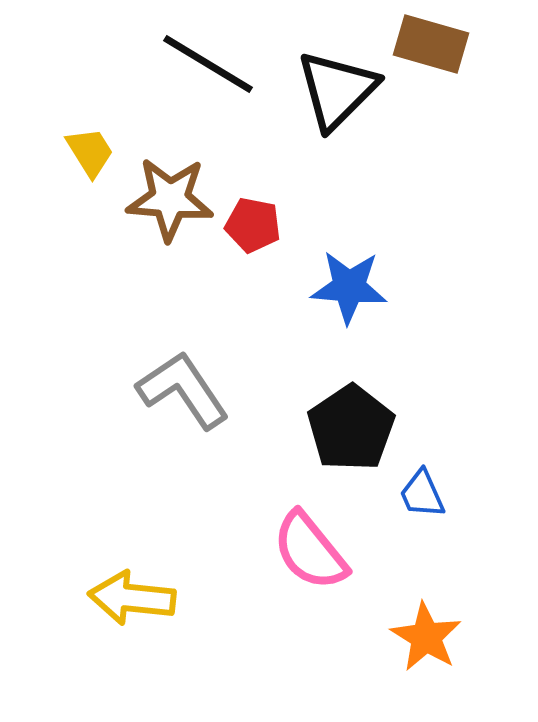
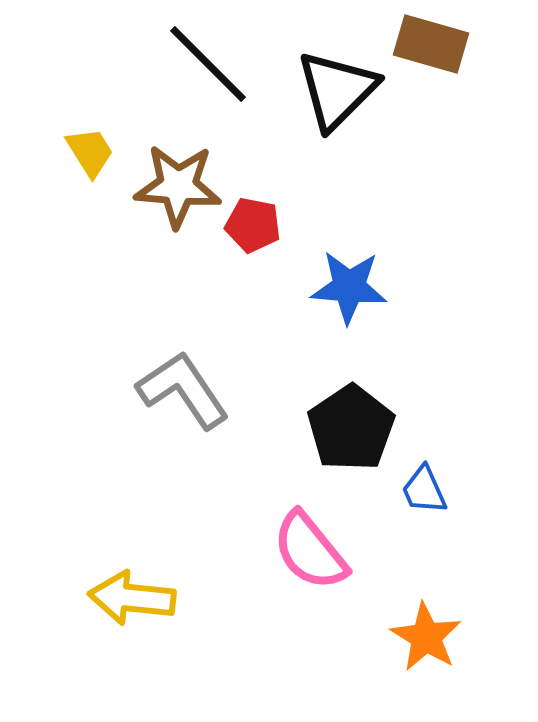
black line: rotated 14 degrees clockwise
brown star: moved 8 px right, 13 px up
blue trapezoid: moved 2 px right, 4 px up
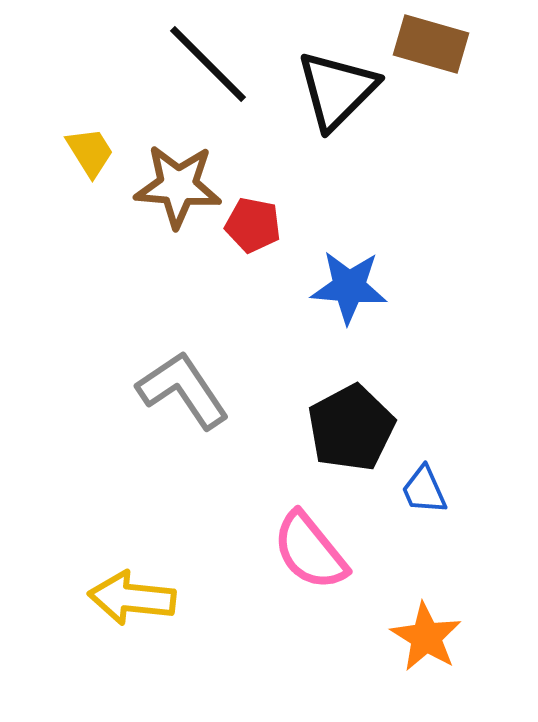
black pentagon: rotated 6 degrees clockwise
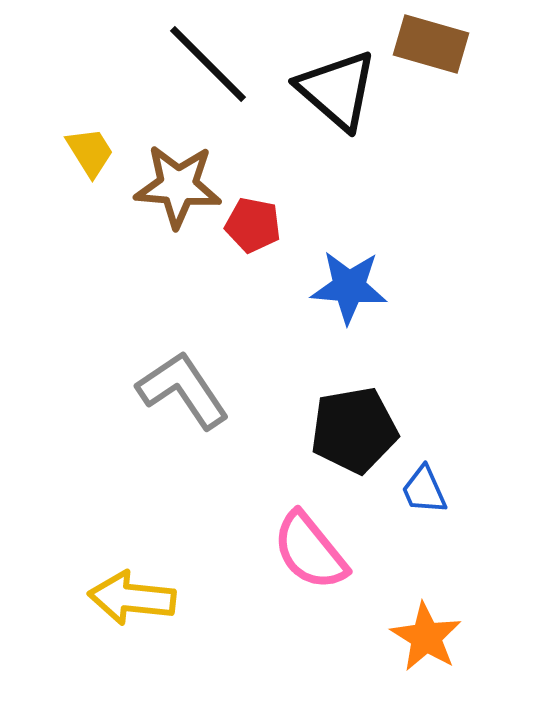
black triangle: rotated 34 degrees counterclockwise
black pentagon: moved 3 px right, 2 px down; rotated 18 degrees clockwise
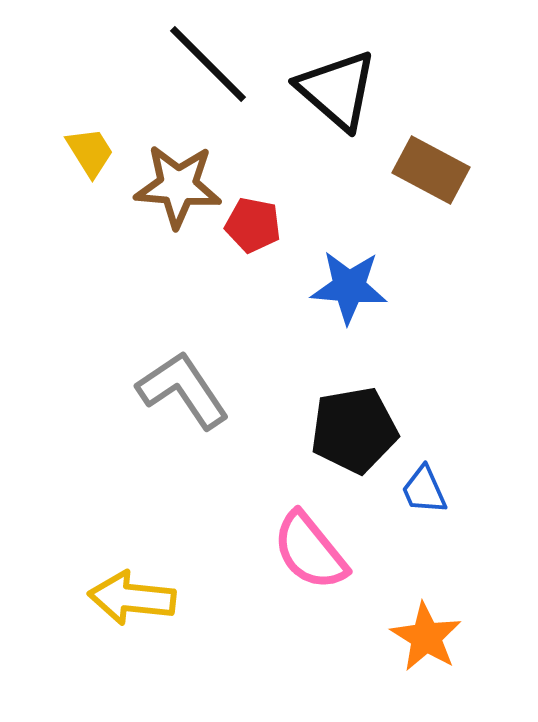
brown rectangle: moved 126 px down; rotated 12 degrees clockwise
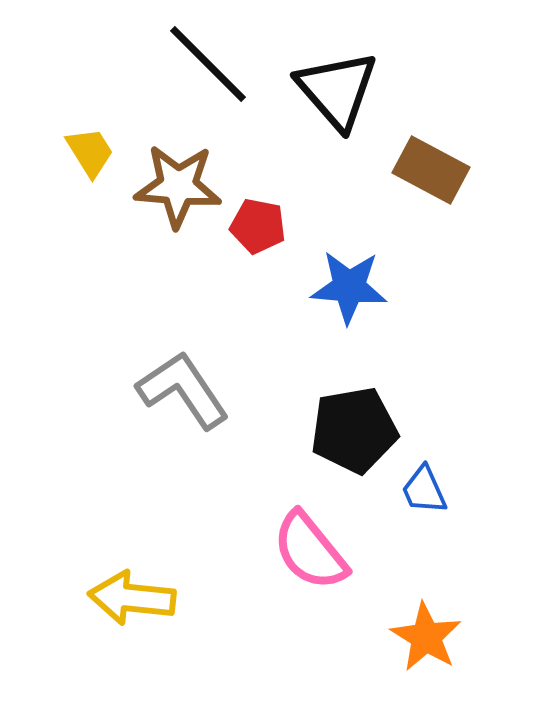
black triangle: rotated 8 degrees clockwise
red pentagon: moved 5 px right, 1 px down
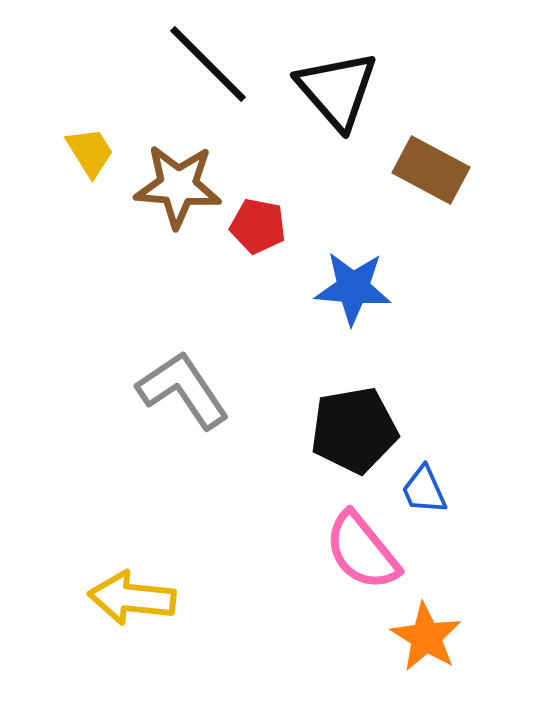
blue star: moved 4 px right, 1 px down
pink semicircle: moved 52 px right
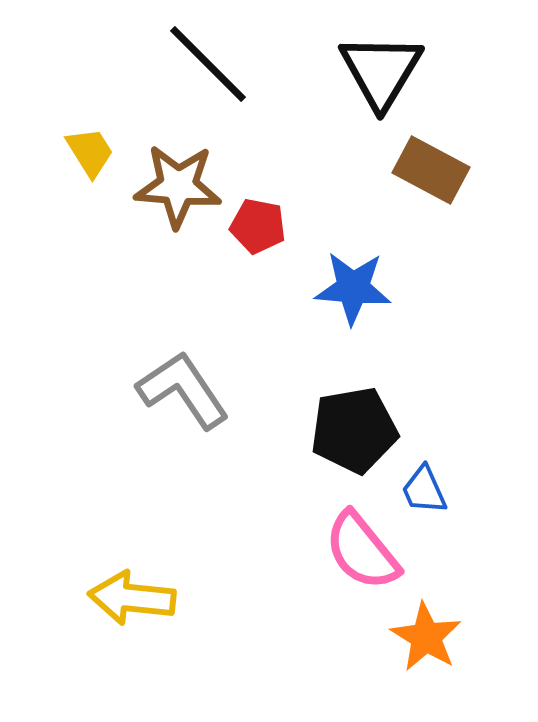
black triangle: moved 44 px right, 19 px up; rotated 12 degrees clockwise
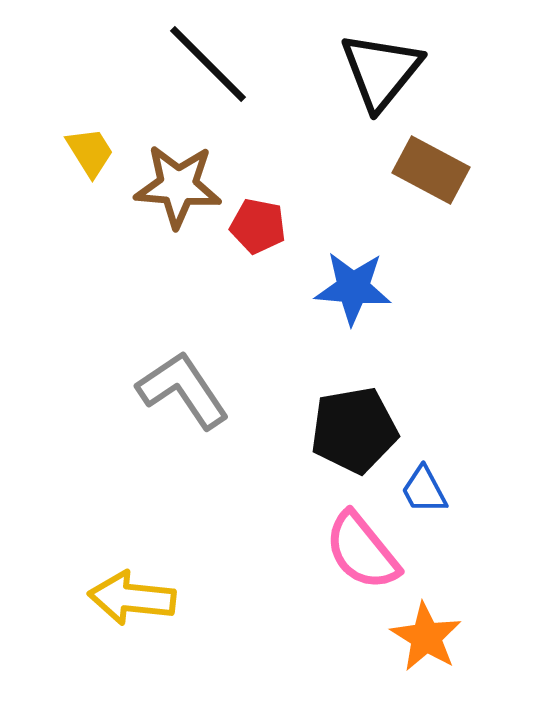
black triangle: rotated 8 degrees clockwise
blue trapezoid: rotated 4 degrees counterclockwise
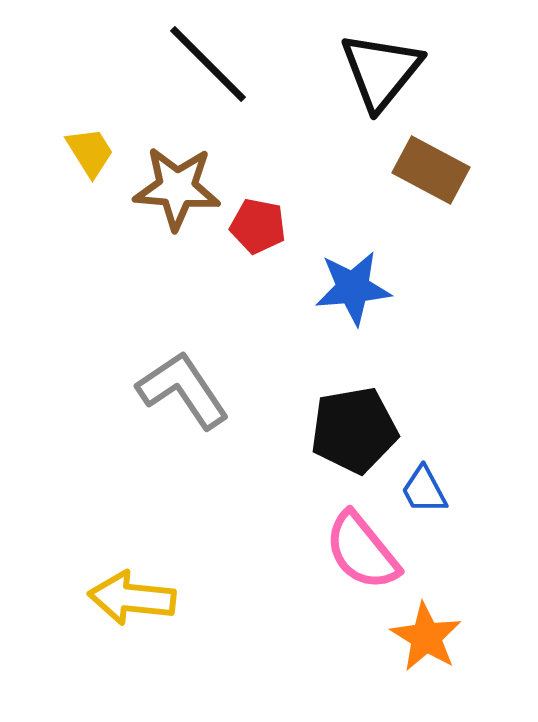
brown star: moved 1 px left, 2 px down
blue star: rotated 10 degrees counterclockwise
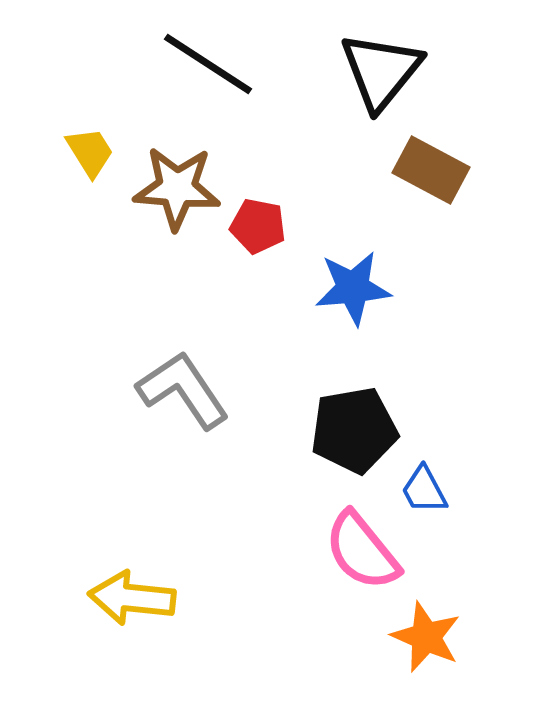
black line: rotated 12 degrees counterclockwise
orange star: rotated 8 degrees counterclockwise
